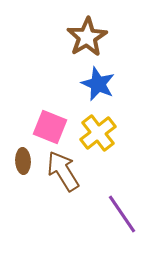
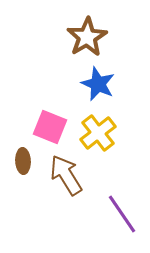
brown arrow: moved 3 px right, 4 px down
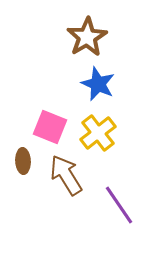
purple line: moved 3 px left, 9 px up
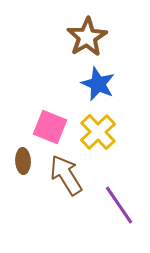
yellow cross: moved 1 px up; rotated 6 degrees counterclockwise
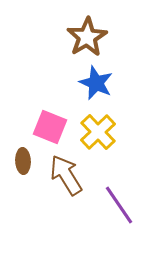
blue star: moved 2 px left, 1 px up
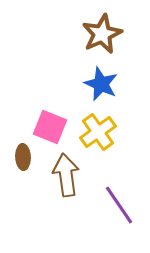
brown star: moved 15 px right, 3 px up; rotated 6 degrees clockwise
blue star: moved 5 px right, 1 px down
yellow cross: rotated 9 degrees clockwise
brown ellipse: moved 4 px up
brown arrow: rotated 24 degrees clockwise
